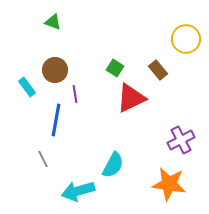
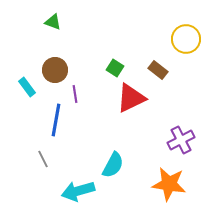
brown rectangle: rotated 12 degrees counterclockwise
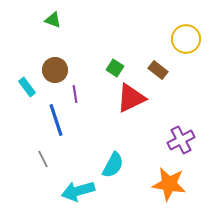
green triangle: moved 2 px up
blue line: rotated 28 degrees counterclockwise
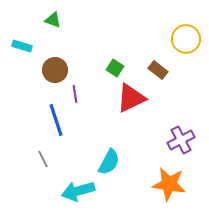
cyan rectangle: moved 5 px left, 41 px up; rotated 36 degrees counterclockwise
cyan semicircle: moved 4 px left, 3 px up
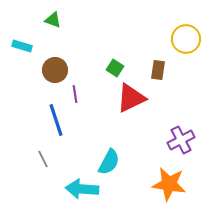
brown rectangle: rotated 60 degrees clockwise
cyan arrow: moved 4 px right, 2 px up; rotated 20 degrees clockwise
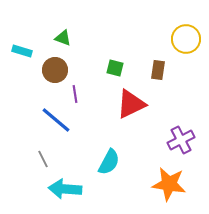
green triangle: moved 10 px right, 18 px down
cyan rectangle: moved 5 px down
green square: rotated 18 degrees counterclockwise
red triangle: moved 6 px down
blue line: rotated 32 degrees counterclockwise
cyan arrow: moved 17 px left
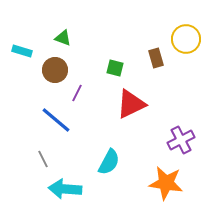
brown rectangle: moved 2 px left, 12 px up; rotated 24 degrees counterclockwise
purple line: moved 2 px right, 1 px up; rotated 36 degrees clockwise
orange star: moved 3 px left, 1 px up
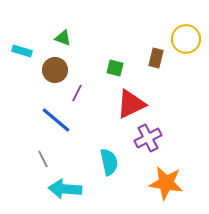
brown rectangle: rotated 30 degrees clockwise
purple cross: moved 33 px left, 2 px up
cyan semicircle: rotated 40 degrees counterclockwise
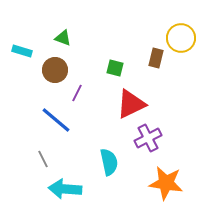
yellow circle: moved 5 px left, 1 px up
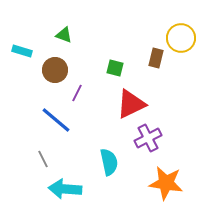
green triangle: moved 1 px right, 3 px up
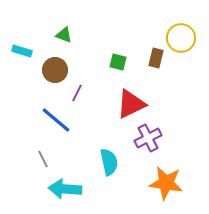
green square: moved 3 px right, 6 px up
